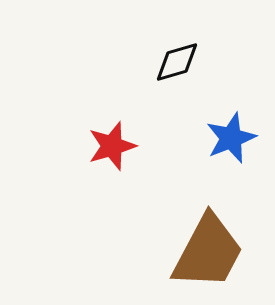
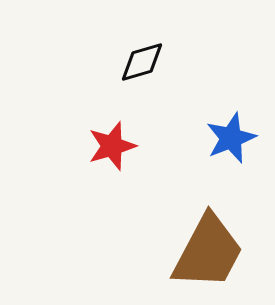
black diamond: moved 35 px left
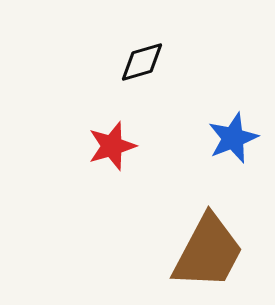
blue star: moved 2 px right
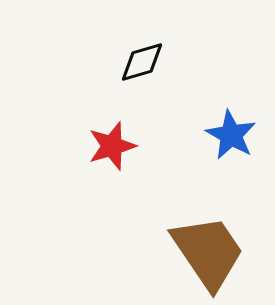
blue star: moved 2 px left, 3 px up; rotated 21 degrees counterclockwise
brown trapezoid: rotated 62 degrees counterclockwise
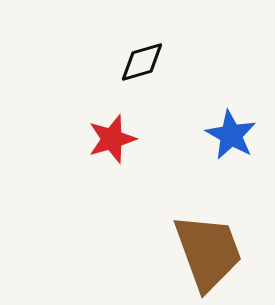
red star: moved 7 px up
brown trapezoid: rotated 14 degrees clockwise
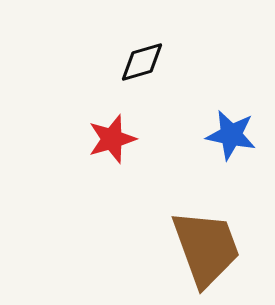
blue star: rotated 18 degrees counterclockwise
brown trapezoid: moved 2 px left, 4 px up
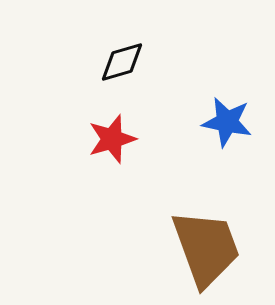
black diamond: moved 20 px left
blue star: moved 4 px left, 13 px up
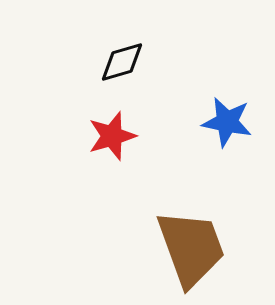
red star: moved 3 px up
brown trapezoid: moved 15 px left
